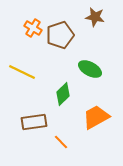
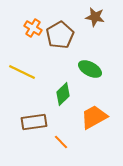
brown pentagon: rotated 12 degrees counterclockwise
orange trapezoid: moved 2 px left
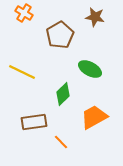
orange cross: moved 9 px left, 15 px up
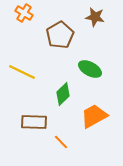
orange trapezoid: moved 1 px up
brown rectangle: rotated 10 degrees clockwise
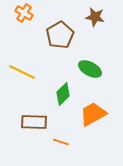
orange trapezoid: moved 1 px left, 2 px up
orange line: rotated 28 degrees counterclockwise
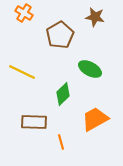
orange trapezoid: moved 2 px right, 5 px down
orange line: rotated 56 degrees clockwise
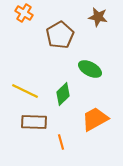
brown star: moved 3 px right
yellow line: moved 3 px right, 19 px down
